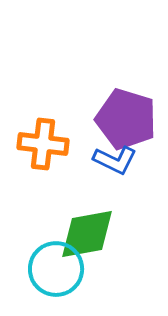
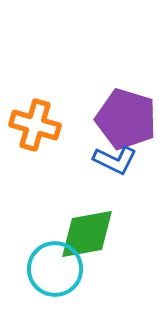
orange cross: moved 8 px left, 19 px up; rotated 9 degrees clockwise
cyan circle: moved 1 px left
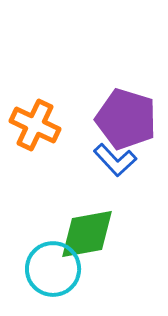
orange cross: rotated 9 degrees clockwise
blue L-shape: rotated 21 degrees clockwise
cyan circle: moved 2 px left
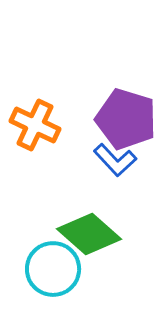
green diamond: moved 2 px right; rotated 52 degrees clockwise
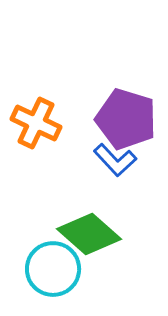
orange cross: moved 1 px right, 2 px up
